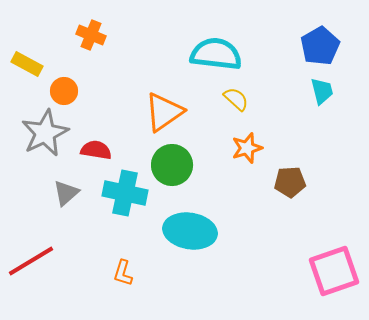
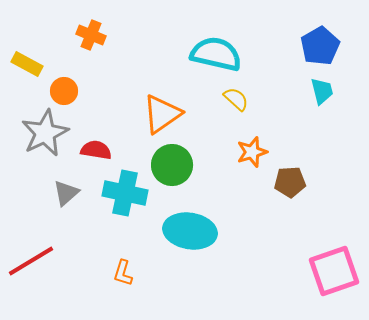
cyan semicircle: rotated 6 degrees clockwise
orange triangle: moved 2 px left, 2 px down
orange star: moved 5 px right, 4 px down
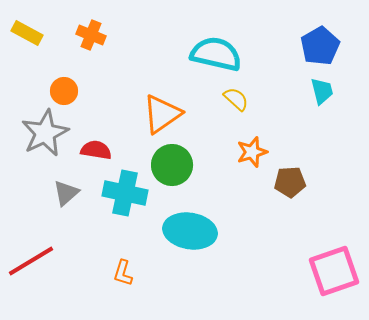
yellow rectangle: moved 31 px up
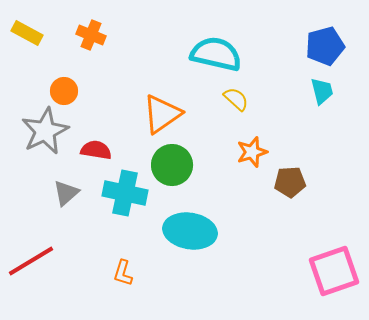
blue pentagon: moved 5 px right; rotated 15 degrees clockwise
gray star: moved 2 px up
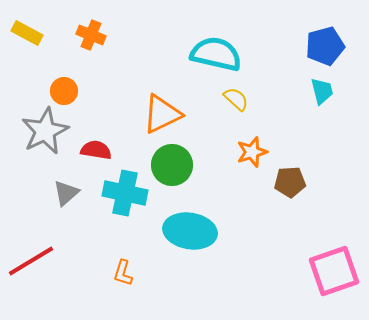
orange triangle: rotated 9 degrees clockwise
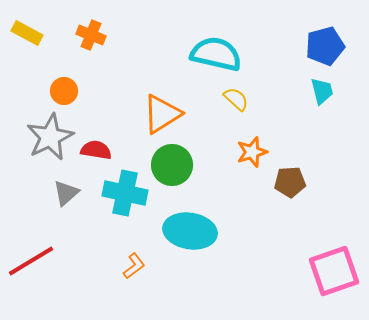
orange triangle: rotated 6 degrees counterclockwise
gray star: moved 5 px right, 6 px down
orange L-shape: moved 11 px right, 7 px up; rotated 144 degrees counterclockwise
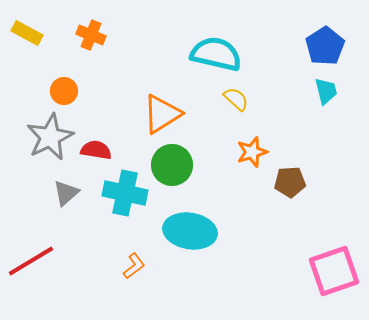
blue pentagon: rotated 18 degrees counterclockwise
cyan trapezoid: moved 4 px right
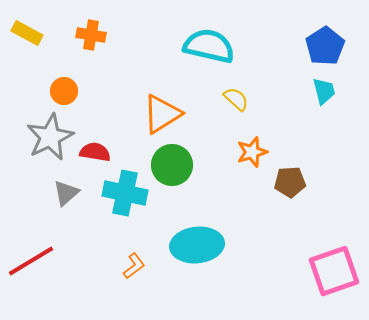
orange cross: rotated 12 degrees counterclockwise
cyan semicircle: moved 7 px left, 8 px up
cyan trapezoid: moved 2 px left
red semicircle: moved 1 px left, 2 px down
cyan ellipse: moved 7 px right, 14 px down; rotated 15 degrees counterclockwise
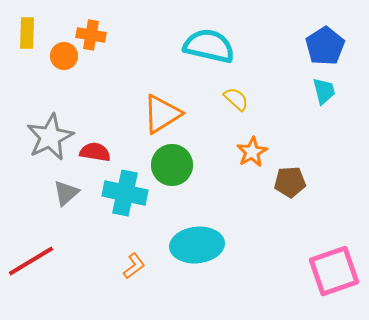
yellow rectangle: rotated 64 degrees clockwise
orange circle: moved 35 px up
orange star: rotated 12 degrees counterclockwise
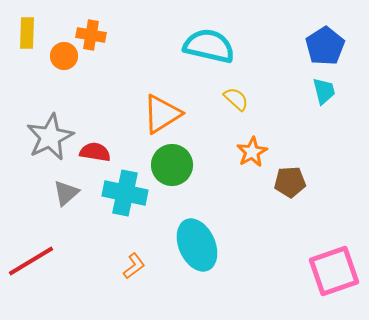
cyan ellipse: rotated 72 degrees clockwise
